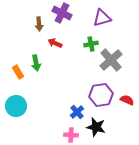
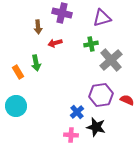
purple cross: rotated 12 degrees counterclockwise
brown arrow: moved 1 px left, 3 px down
red arrow: rotated 40 degrees counterclockwise
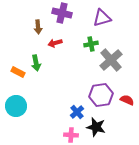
orange rectangle: rotated 32 degrees counterclockwise
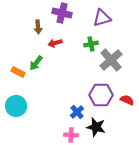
green arrow: rotated 49 degrees clockwise
purple hexagon: rotated 10 degrees clockwise
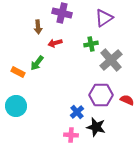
purple triangle: moved 2 px right; rotated 18 degrees counterclockwise
green arrow: moved 1 px right
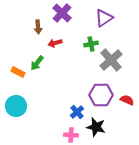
purple cross: rotated 30 degrees clockwise
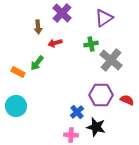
gray cross: rotated 10 degrees counterclockwise
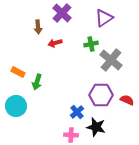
green arrow: moved 19 px down; rotated 21 degrees counterclockwise
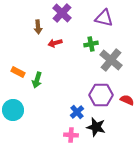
purple triangle: rotated 48 degrees clockwise
green arrow: moved 2 px up
cyan circle: moved 3 px left, 4 px down
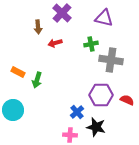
gray cross: rotated 30 degrees counterclockwise
pink cross: moved 1 px left
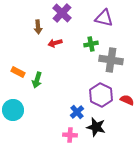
purple hexagon: rotated 25 degrees clockwise
